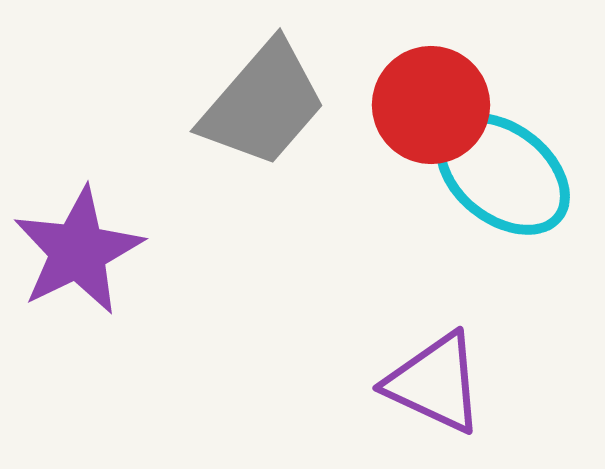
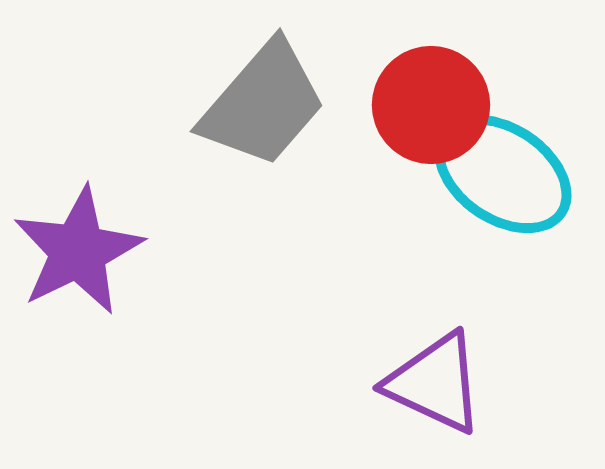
cyan ellipse: rotated 4 degrees counterclockwise
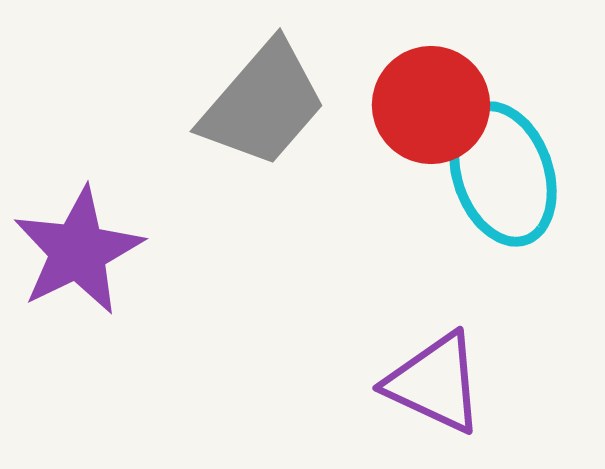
cyan ellipse: rotated 37 degrees clockwise
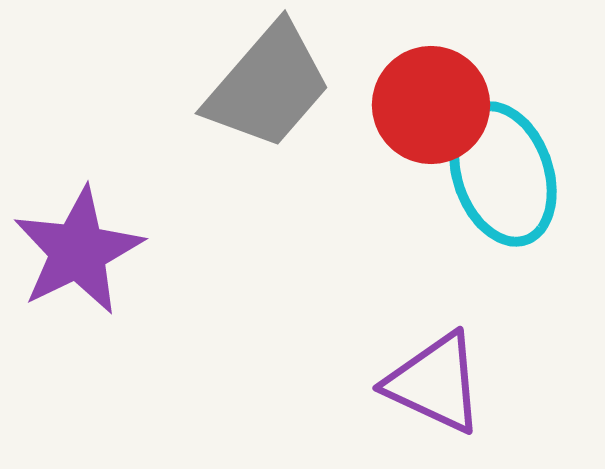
gray trapezoid: moved 5 px right, 18 px up
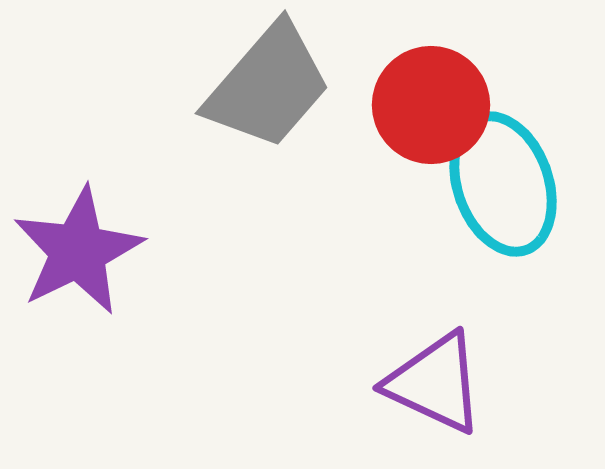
cyan ellipse: moved 10 px down
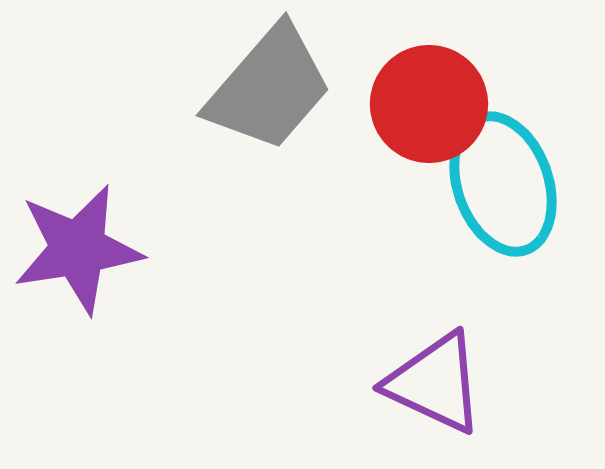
gray trapezoid: moved 1 px right, 2 px down
red circle: moved 2 px left, 1 px up
purple star: moved 2 px up; rotated 17 degrees clockwise
